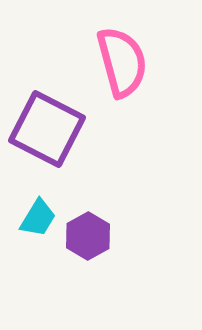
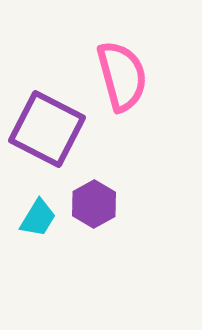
pink semicircle: moved 14 px down
purple hexagon: moved 6 px right, 32 px up
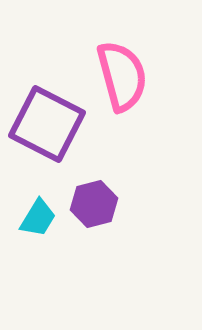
purple square: moved 5 px up
purple hexagon: rotated 15 degrees clockwise
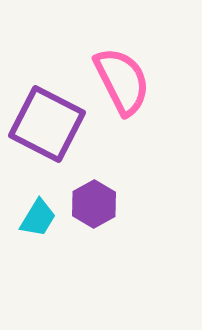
pink semicircle: moved 5 px down; rotated 12 degrees counterclockwise
purple hexagon: rotated 15 degrees counterclockwise
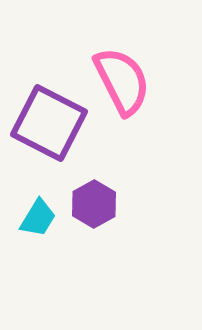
purple square: moved 2 px right, 1 px up
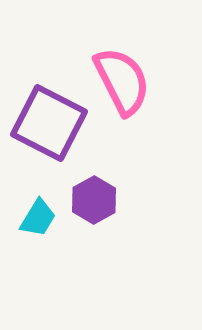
purple hexagon: moved 4 px up
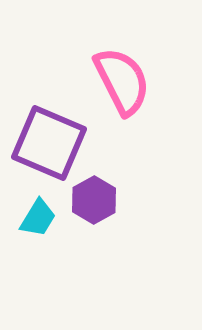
purple square: moved 20 px down; rotated 4 degrees counterclockwise
